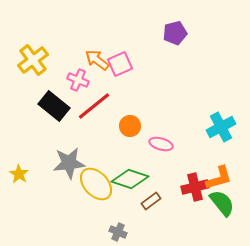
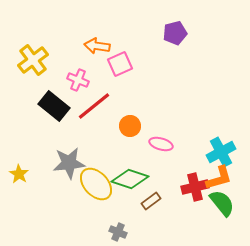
orange arrow: moved 14 px up; rotated 30 degrees counterclockwise
cyan cross: moved 25 px down
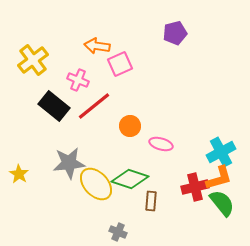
brown rectangle: rotated 48 degrees counterclockwise
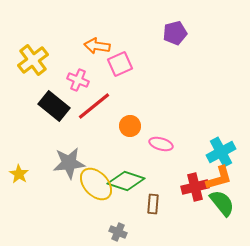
green diamond: moved 4 px left, 2 px down
brown rectangle: moved 2 px right, 3 px down
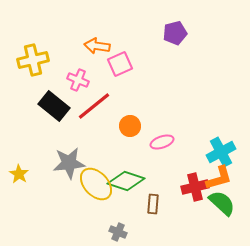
yellow cross: rotated 24 degrees clockwise
pink ellipse: moved 1 px right, 2 px up; rotated 35 degrees counterclockwise
green semicircle: rotated 8 degrees counterclockwise
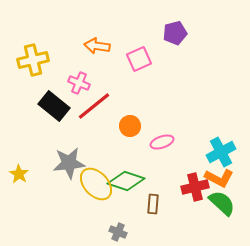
pink square: moved 19 px right, 5 px up
pink cross: moved 1 px right, 3 px down
orange L-shape: rotated 44 degrees clockwise
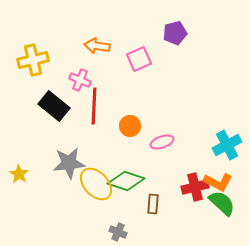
pink cross: moved 1 px right, 3 px up
red line: rotated 48 degrees counterclockwise
cyan cross: moved 6 px right, 7 px up
orange L-shape: moved 1 px left, 4 px down
